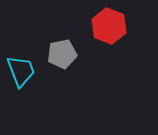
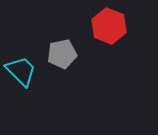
cyan trapezoid: rotated 24 degrees counterclockwise
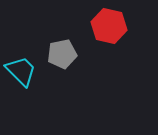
red hexagon: rotated 8 degrees counterclockwise
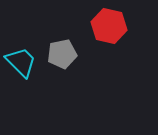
cyan trapezoid: moved 9 px up
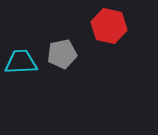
cyan trapezoid: rotated 48 degrees counterclockwise
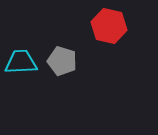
gray pentagon: moved 7 px down; rotated 28 degrees clockwise
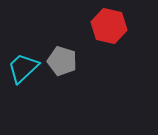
cyan trapezoid: moved 2 px right, 6 px down; rotated 40 degrees counterclockwise
